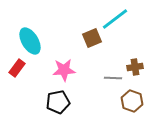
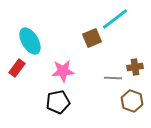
pink star: moved 1 px left, 1 px down
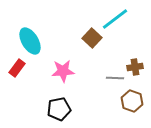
brown square: rotated 24 degrees counterclockwise
gray line: moved 2 px right
black pentagon: moved 1 px right, 7 px down
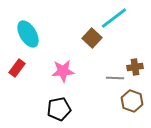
cyan line: moved 1 px left, 1 px up
cyan ellipse: moved 2 px left, 7 px up
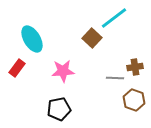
cyan ellipse: moved 4 px right, 5 px down
brown hexagon: moved 2 px right, 1 px up
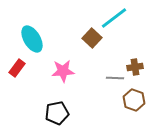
black pentagon: moved 2 px left, 4 px down
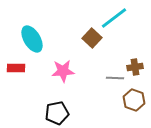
red rectangle: moved 1 px left; rotated 54 degrees clockwise
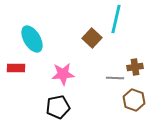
cyan line: moved 2 px right, 1 px down; rotated 40 degrees counterclockwise
pink star: moved 3 px down
black pentagon: moved 1 px right, 6 px up
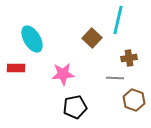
cyan line: moved 2 px right, 1 px down
brown cross: moved 6 px left, 9 px up
black pentagon: moved 17 px right
